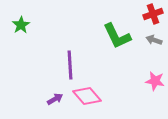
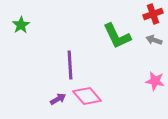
purple arrow: moved 3 px right
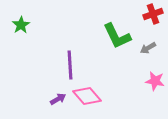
gray arrow: moved 6 px left, 8 px down; rotated 49 degrees counterclockwise
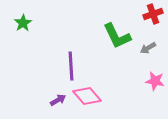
green star: moved 2 px right, 2 px up
purple line: moved 1 px right, 1 px down
purple arrow: moved 1 px down
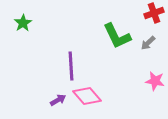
red cross: moved 1 px right, 1 px up
gray arrow: moved 5 px up; rotated 14 degrees counterclockwise
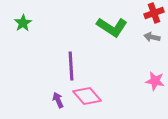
green L-shape: moved 5 px left, 9 px up; rotated 32 degrees counterclockwise
gray arrow: moved 4 px right, 6 px up; rotated 56 degrees clockwise
purple arrow: rotated 84 degrees counterclockwise
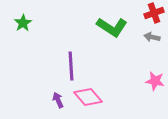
pink diamond: moved 1 px right, 1 px down
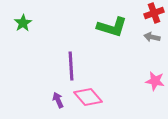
green L-shape: rotated 16 degrees counterclockwise
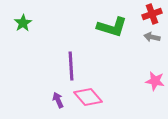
red cross: moved 2 px left, 1 px down
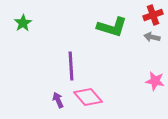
red cross: moved 1 px right, 1 px down
